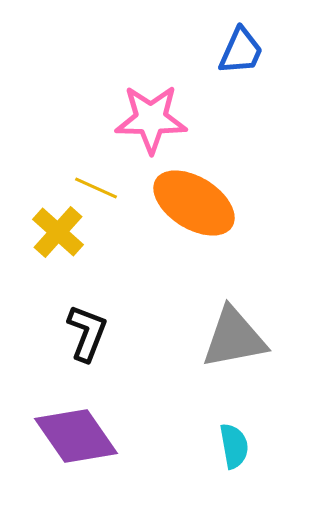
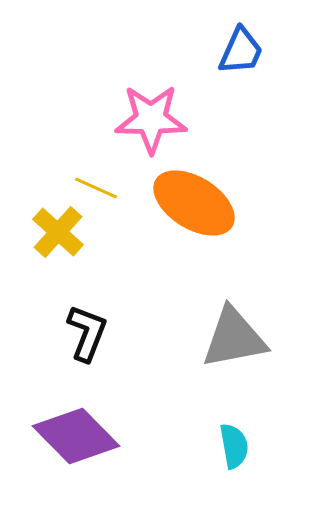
purple diamond: rotated 10 degrees counterclockwise
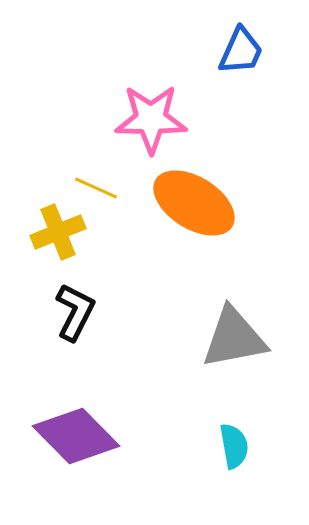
yellow cross: rotated 26 degrees clockwise
black L-shape: moved 12 px left, 21 px up; rotated 6 degrees clockwise
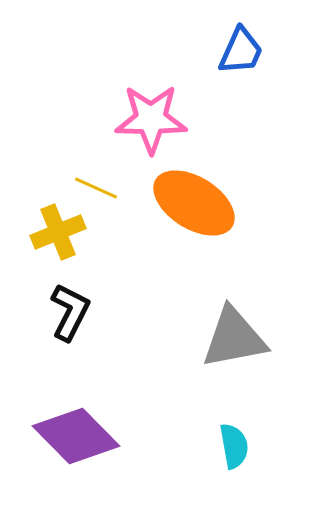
black L-shape: moved 5 px left
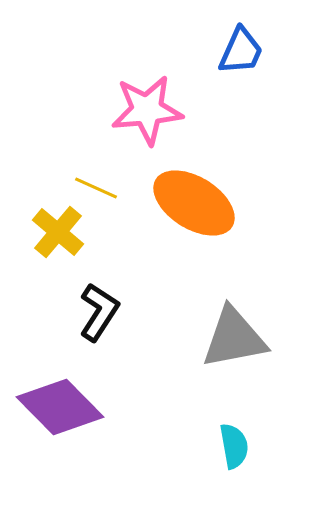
pink star: moved 4 px left, 9 px up; rotated 6 degrees counterclockwise
yellow cross: rotated 28 degrees counterclockwise
black L-shape: moved 29 px right; rotated 6 degrees clockwise
purple diamond: moved 16 px left, 29 px up
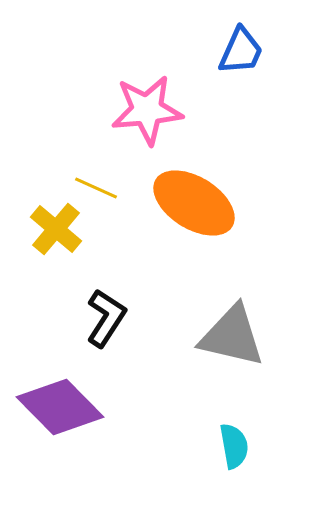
yellow cross: moved 2 px left, 3 px up
black L-shape: moved 7 px right, 6 px down
gray triangle: moved 2 px left, 2 px up; rotated 24 degrees clockwise
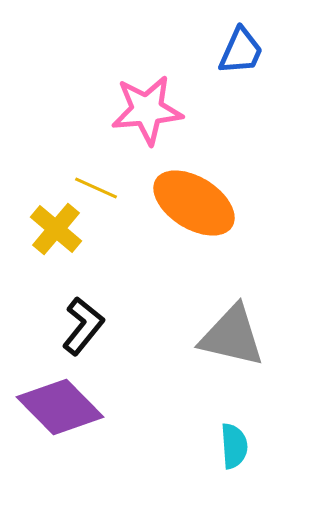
black L-shape: moved 23 px left, 8 px down; rotated 6 degrees clockwise
cyan semicircle: rotated 6 degrees clockwise
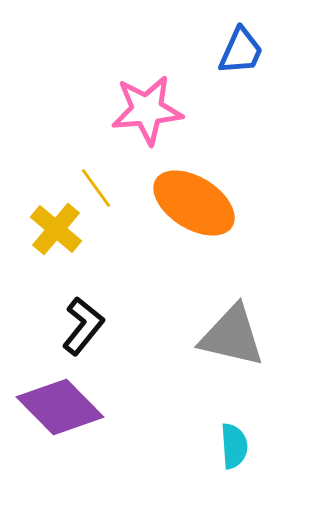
yellow line: rotated 30 degrees clockwise
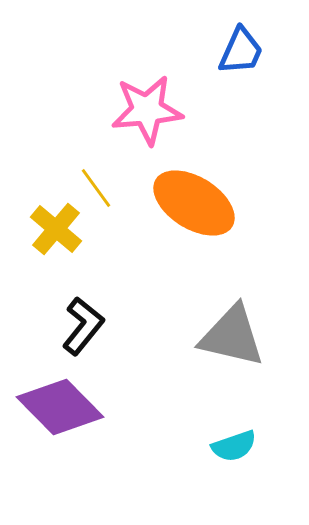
cyan semicircle: rotated 75 degrees clockwise
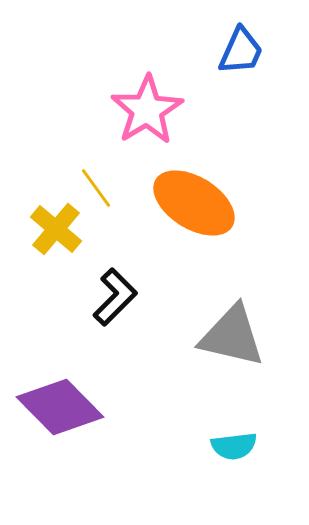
pink star: rotated 26 degrees counterclockwise
black L-shape: moved 32 px right, 29 px up; rotated 6 degrees clockwise
cyan semicircle: rotated 12 degrees clockwise
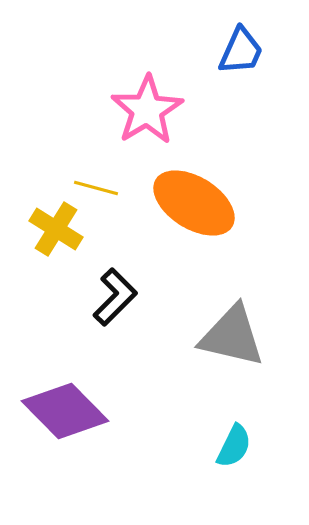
yellow line: rotated 39 degrees counterclockwise
yellow cross: rotated 8 degrees counterclockwise
purple diamond: moved 5 px right, 4 px down
cyan semicircle: rotated 57 degrees counterclockwise
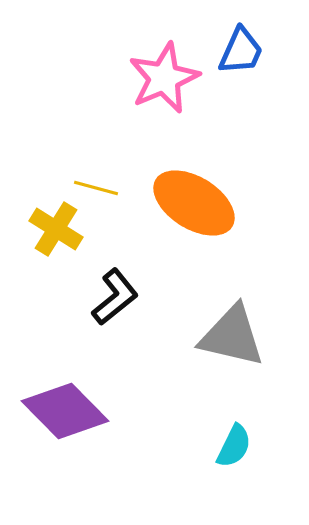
pink star: moved 17 px right, 32 px up; rotated 8 degrees clockwise
black L-shape: rotated 6 degrees clockwise
